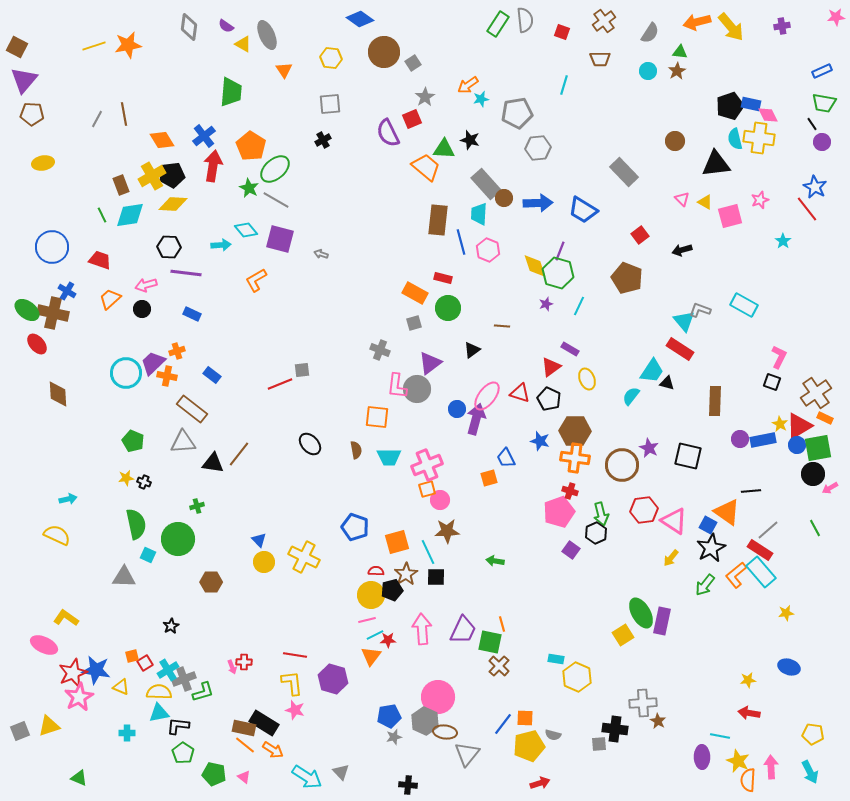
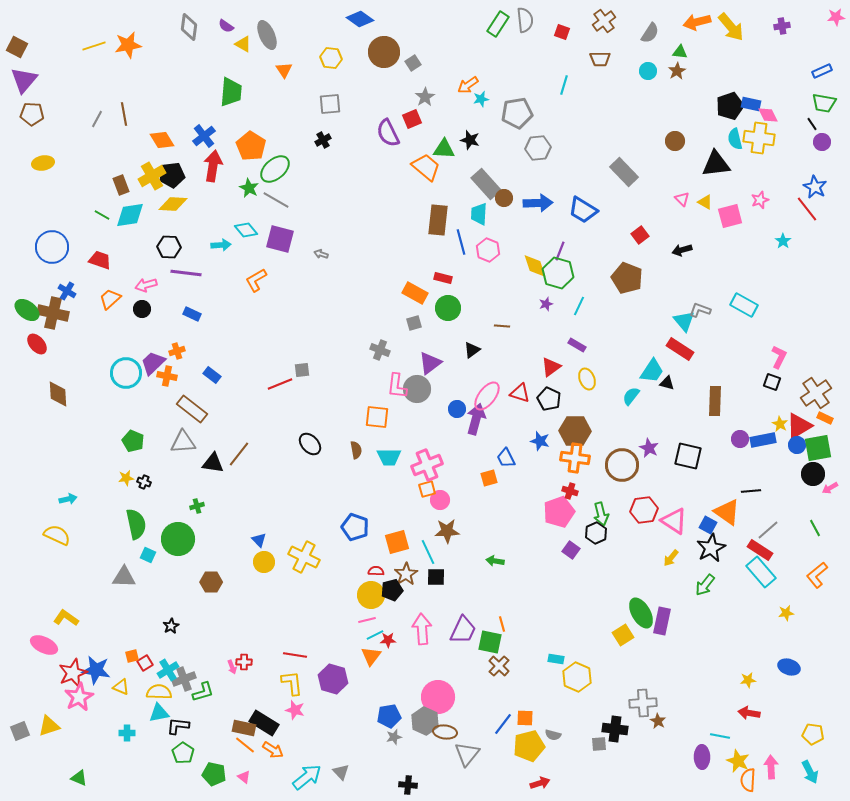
green line at (102, 215): rotated 35 degrees counterclockwise
purple rectangle at (570, 349): moved 7 px right, 4 px up
orange L-shape at (736, 575): moved 81 px right
cyan arrow at (307, 777): rotated 72 degrees counterclockwise
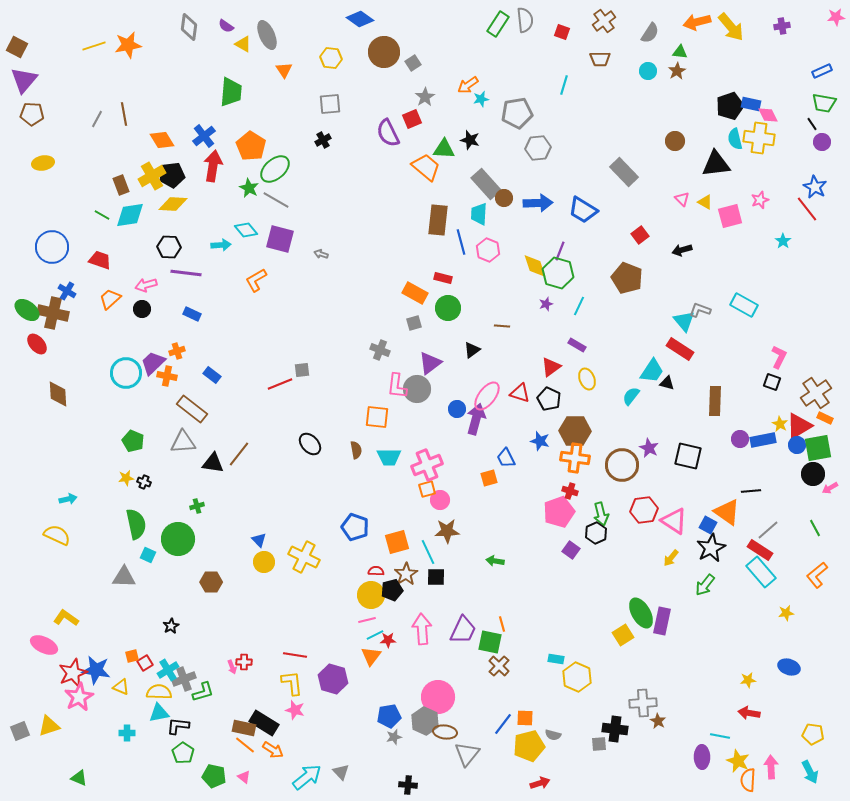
green pentagon at (214, 774): moved 2 px down
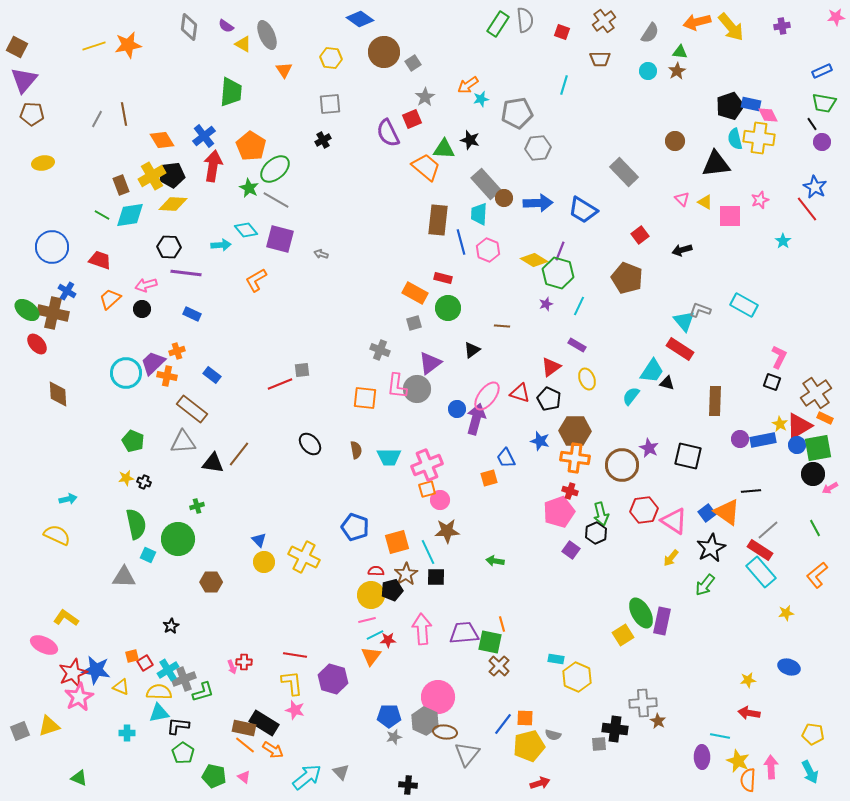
pink square at (730, 216): rotated 15 degrees clockwise
yellow diamond at (535, 266): moved 1 px left, 6 px up; rotated 40 degrees counterclockwise
orange square at (377, 417): moved 12 px left, 19 px up
blue square at (708, 525): moved 1 px left, 12 px up; rotated 24 degrees clockwise
purple trapezoid at (463, 630): moved 1 px right, 3 px down; rotated 120 degrees counterclockwise
blue pentagon at (389, 716): rotated 10 degrees clockwise
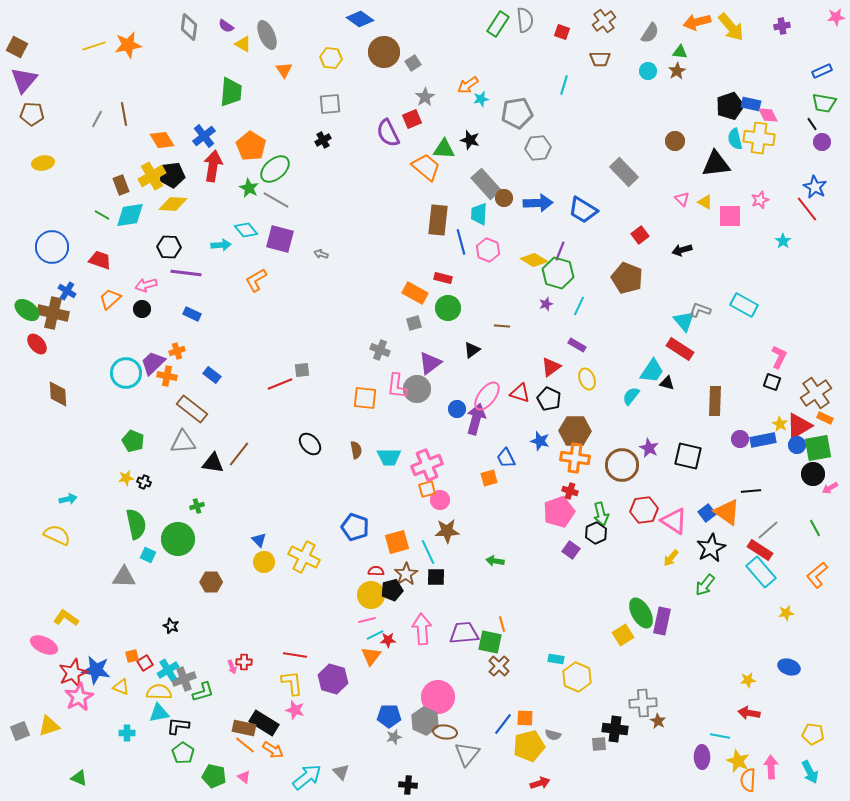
black star at (171, 626): rotated 21 degrees counterclockwise
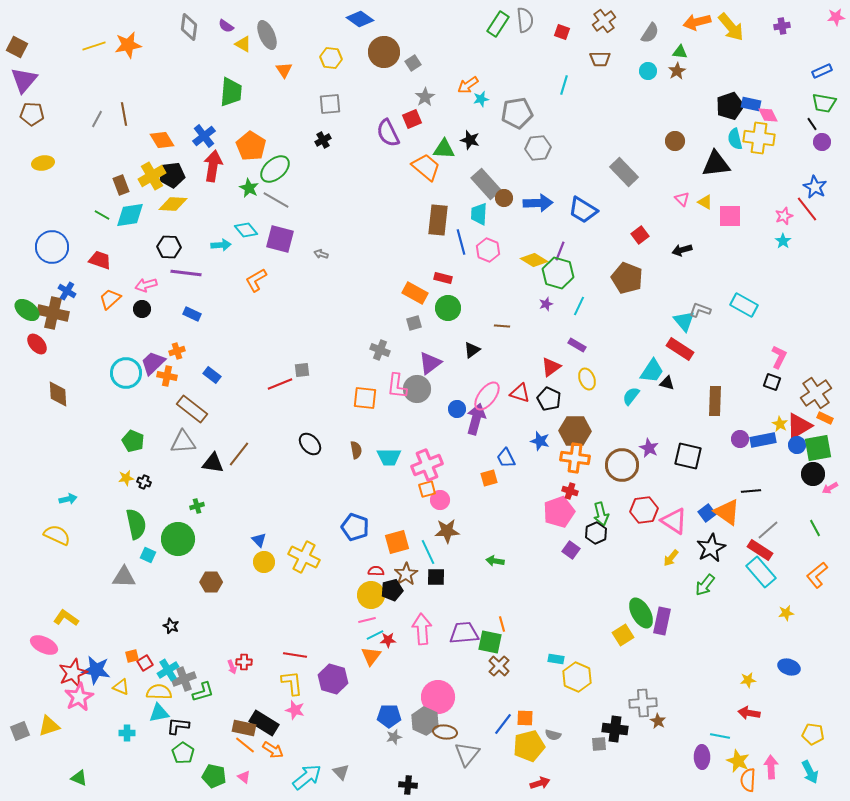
pink star at (760, 200): moved 24 px right, 16 px down
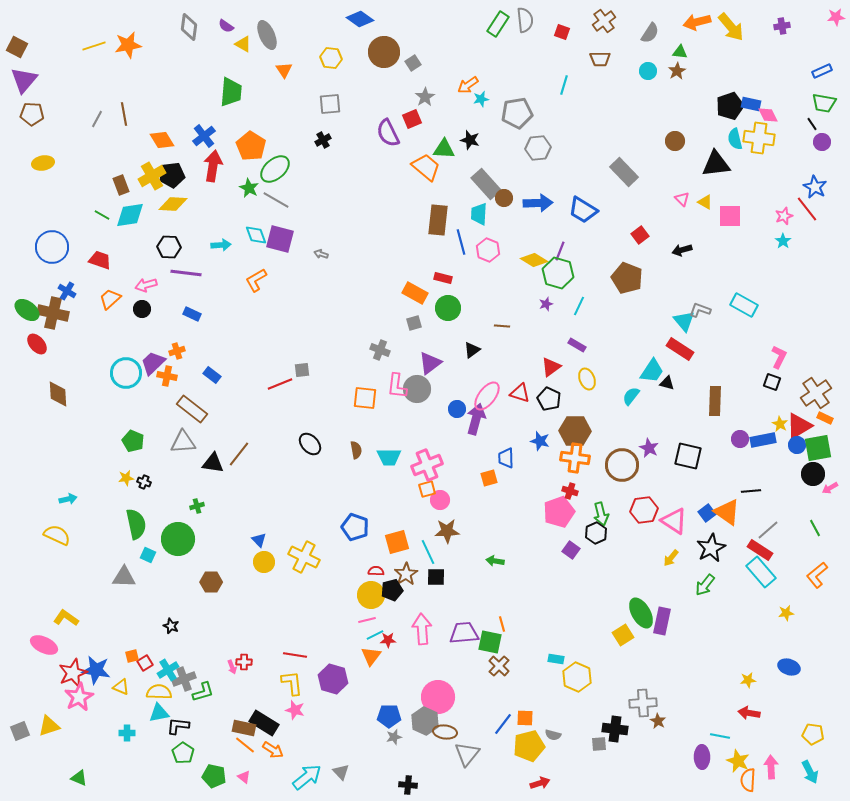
cyan diamond at (246, 230): moved 10 px right, 5 px down; rotated 20 degrees clockwise
blue trapezoid at (506, 458): rotated 25 degrees clockwise
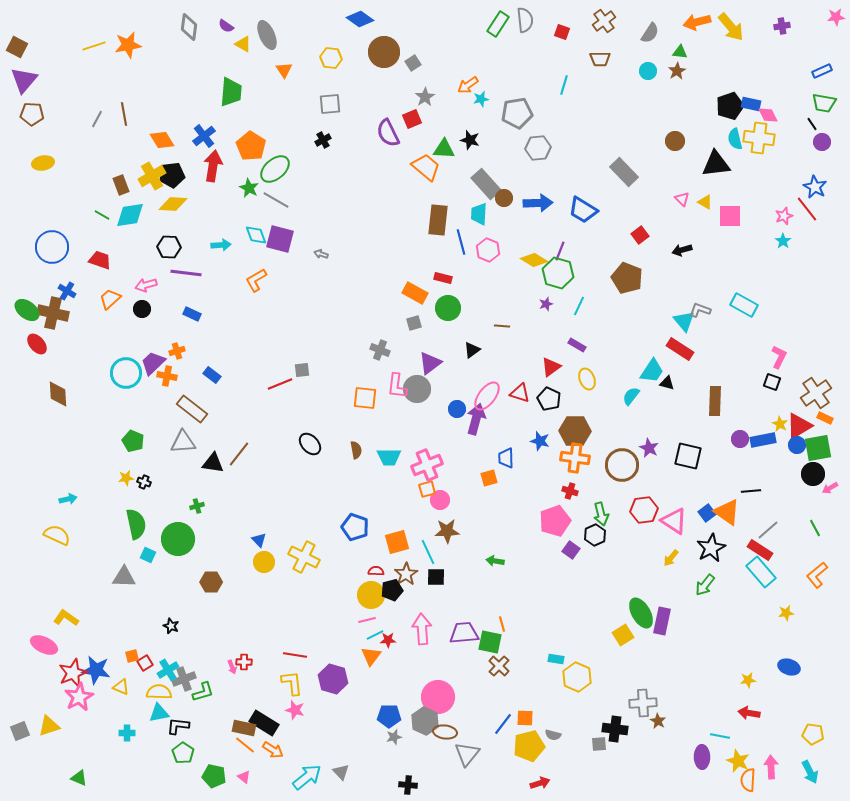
pink pentagon at (559, 512): moved 4 px left, 9 px down
black hexagon at (596, 533): moved 1 px left, 2 px down
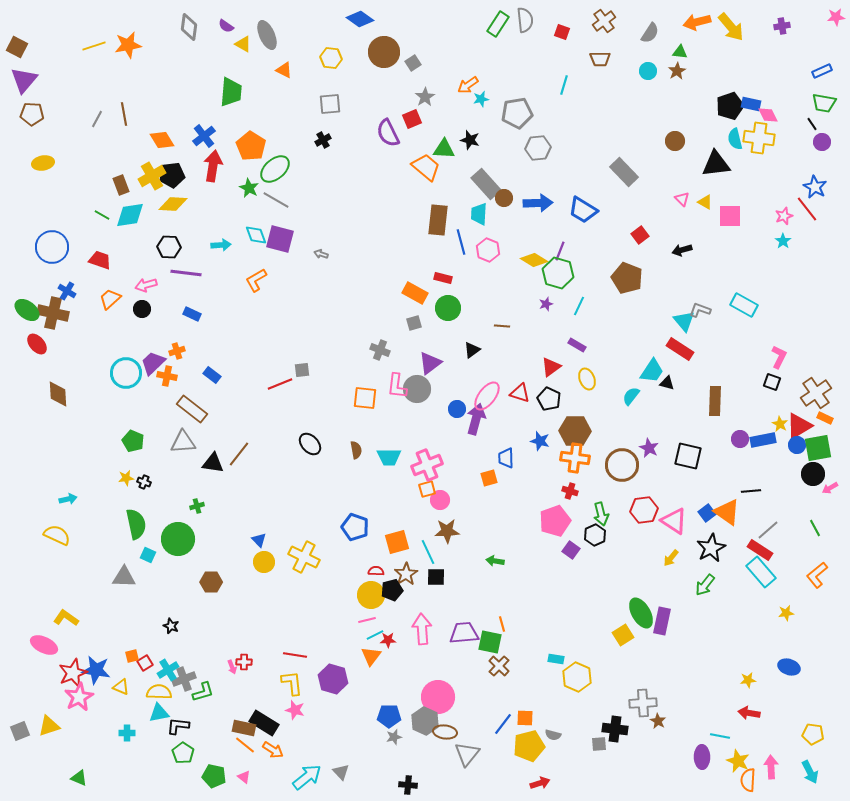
orange triangle at (284, 70): rotated 30 degrees counterclockwise
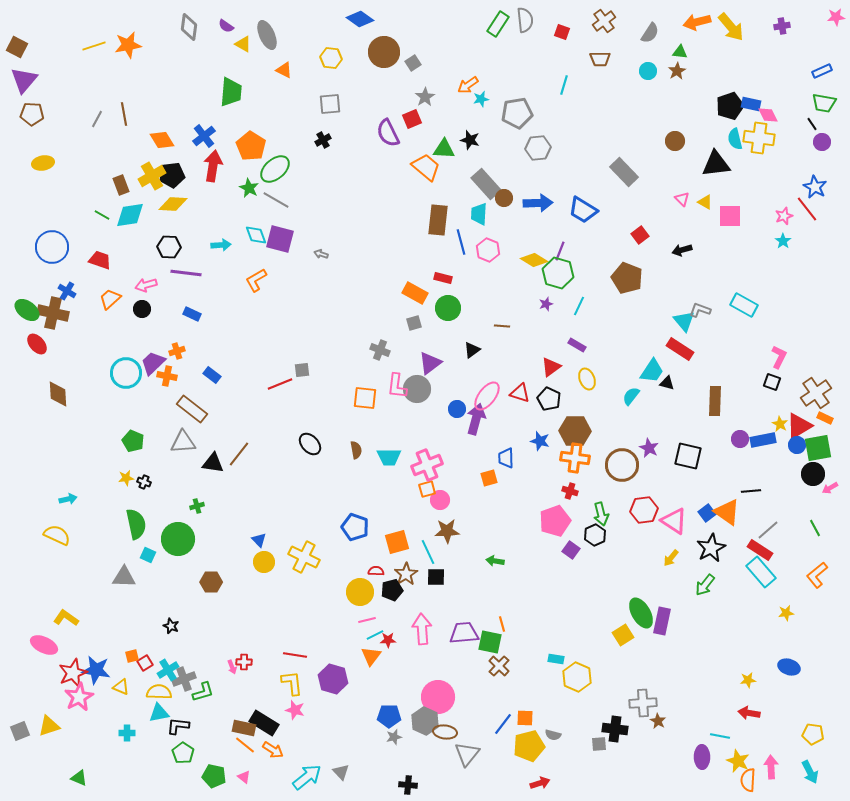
yellow circle at (371, 595): moved 11 px left, 3 px up
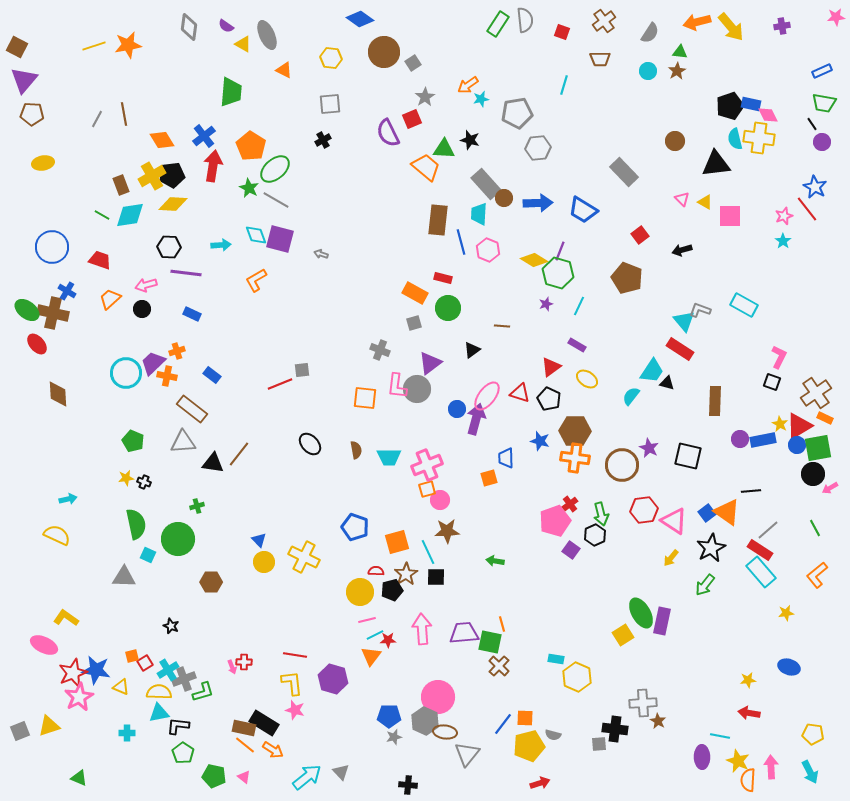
yellow ellipse at (587, 379): rotated 35 degrees counterclockwise
red cross at (570, 491): moved 13 px down; rotated 35 degrees clockwise
